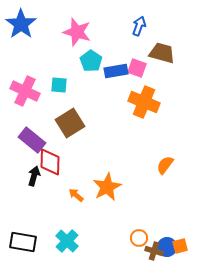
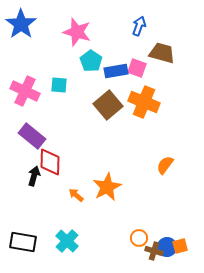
brown square: moved 38 px right, 18 px up; rotated 8 degrees counterclockwise
purple rectangle: moved 4 px up
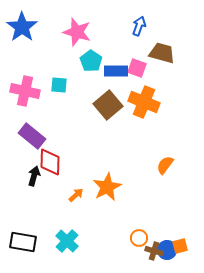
blue star: moved 1 px right, 3 px down
blue rectangle: rotated 10 degrees clockwise
pink cross: rotated 12 degrees counterclockwise
orange arrow: rotated 98 degrees clockwise
blue circle: moved 3 px down
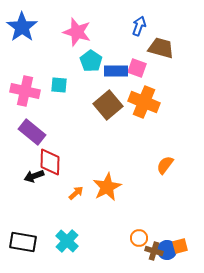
brown trapezoid: moved 1 px left, 5 px up
purple rectangle: moved 4 px up
black arrow: rotated 126 degrees counterclockwise
orange arrow: moved 2 px up
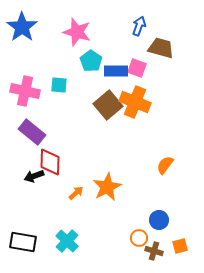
orange cross: moved 9 px left
blue circle: moved 8 px left, 30 px up
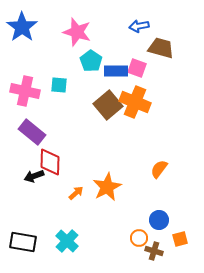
blue arrow: rotated 120 degrees counterclockwise
orange semicircle: moved 6 px left, 4 px down
orange square: moved 7 px up
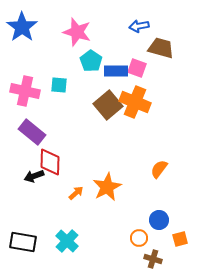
brown cross: moved 1 px left, 8 px down
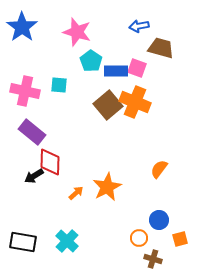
black arrow: rotated 12 degrees counterclockwise
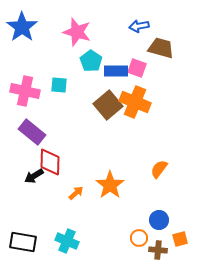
orange star: moved 3 px right, 2 px up; rotated 8 degrees counterclockwise
cyan cross: rotated 20 degrees counterclockwise
brown cross: moved 5 px right, 9 px up; rotated 12 degrees counterclockwise
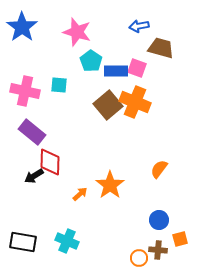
orange arrow: moved 4 px right, 1 px down
orange circle: moved 20 px down
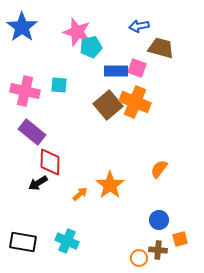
cyan pentagon: moved 14 px up; rotated 25 degrees clockwise
black arrow: moved 4 px right, 7 px down
